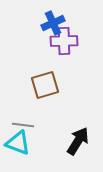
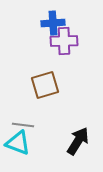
blue cross: rotated 20 degrees clockwise
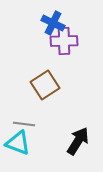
blue cross: rotated 30 degrees clockwise
brown square: rotated 16 degrees counterclockwise
gray line: moved 1 px right, 1 px up
